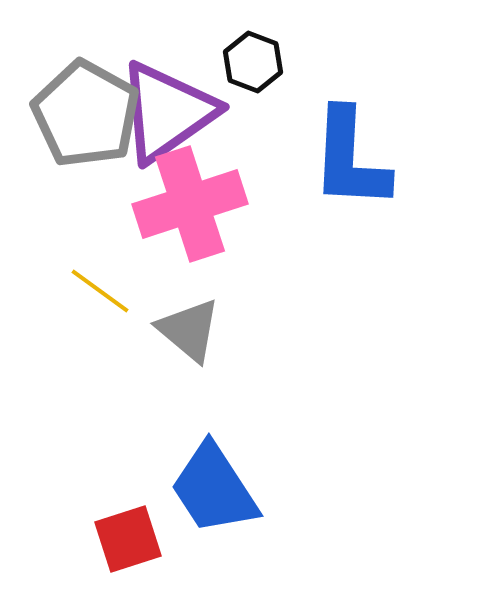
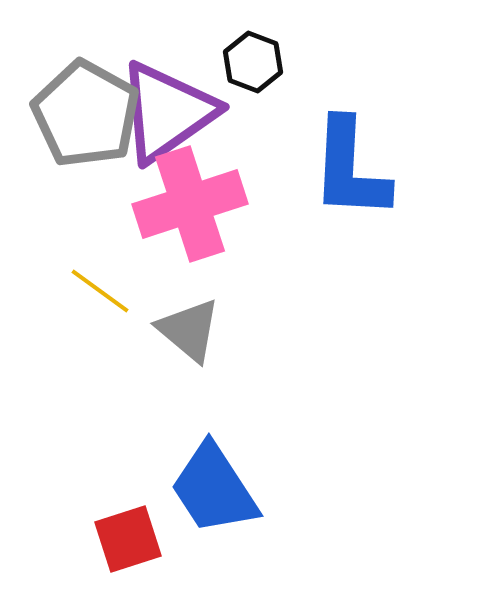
blue L-shape: moved 10 px down
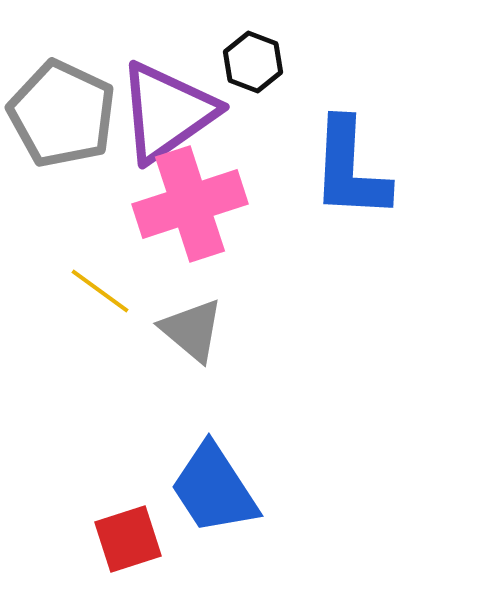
gray pentagon: moved 24 px left; rotated 4 degrees counterclockwise
gray triangle: moved 3 px right
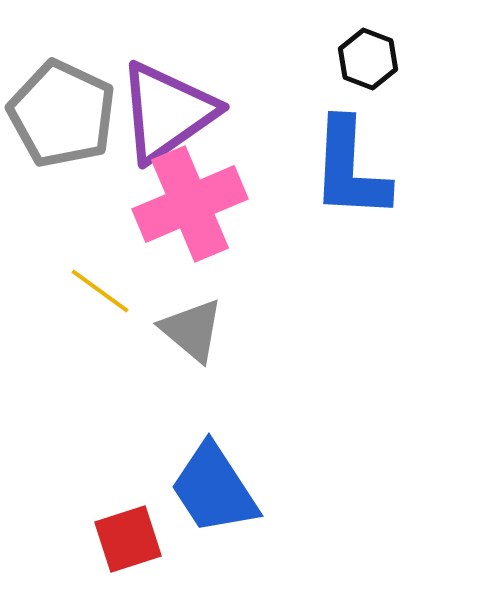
black hexagon: moved 115 px right, 3 px up
pink cross: rotated 5 degrees counterclockwise
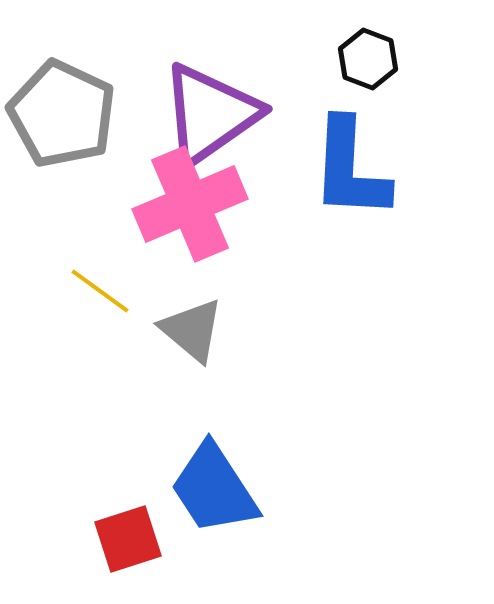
purple triangle: moved 43 px right, 2 px down
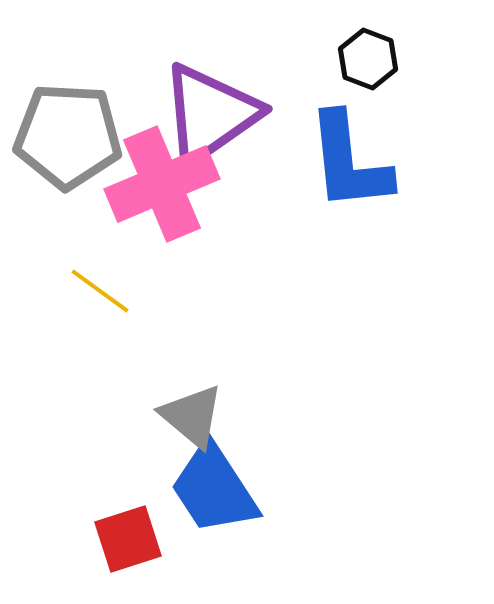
gray pentagon: moved 6 px right, 22 px down; rotated 22 degrees counterclockwise
blue L-shape: moved 1 px left, 7 px up; rotated 9 degrees counterclockwise
pink cross: moved 28 px left, 20 px up
gray triangle: moved 86 px down
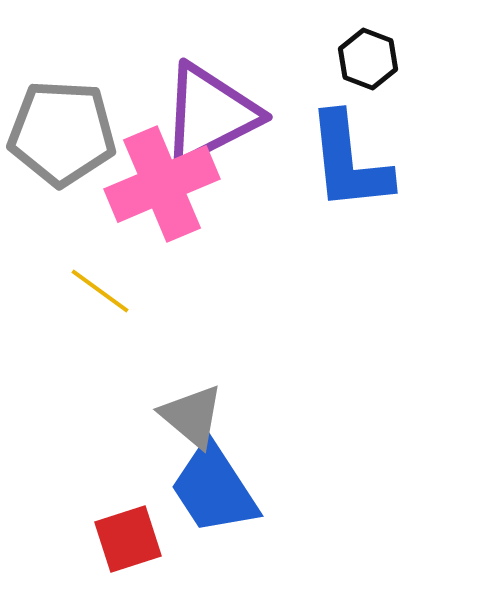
purple triangle: rotated 8 degrees clockwise
gray pentagon: moved 6 px left, 3 px up
